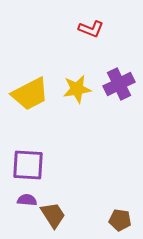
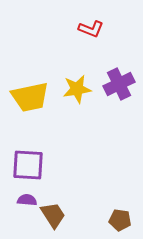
yellow trapezoid: moved 3 px down; rotated 15 degrees clockwise
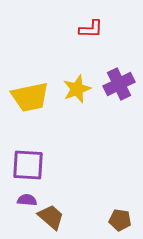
red L-shape: rotated 20 degrees counterclockwise
yellow star: rotated 12 degrees counterclockwise
brown trapezoid: moved 2 px left, 2 px down; rotated 16 degrees counterclockwise
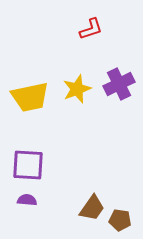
red L-shape: rotated 20 degrees counterclockwise
brown trapezoid: moved 41 px right, 9 px up; rotated 84 degrees clockwise
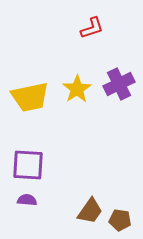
red L-shape: moved 1 px right, 1 px up
yellow star: rotated 12 degrees counterclockwise
brown trapezoid: moved 2 px left, 3 px down
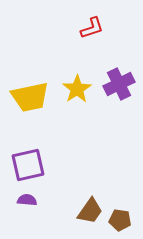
purple square: rotated 16 degrees counterclockwise
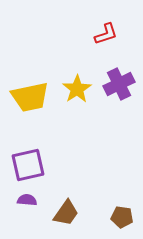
red L-shape: moved 14 px right, 6 px down
brown trapezoid: moved 24 px left, 2 px down
brown pentagon: moved 2 px right, 3 px up
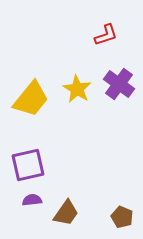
red L-shape: moved 1 px down
purple cross: rotated 28 degrees counterclockwise
yellow star: rotated 8 degrees counterclockwise
yellow trapezoid: moved 1 px right, 2 px down; rotated 39 degrees counterclockwise
purple semicircle: moved 5 px right; rotated 12 degrees counterclockwise
brown pentagon: rotated 15 degrees clockwise
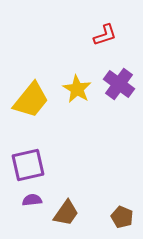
red L-shape: moved 1 px left
yellow trapezoid: moved 1 px down
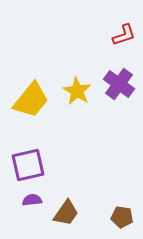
red L-shape: moved 19 px right
yellow star: moved 2 px down
brown pentagon: rotated 15 degrees counterclockwise
